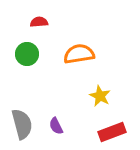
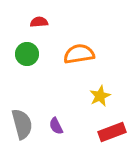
yellow star: rotated 20 degrees clockwise
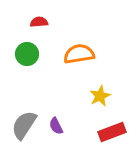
gray semicircle: moved 2 px right, 1 px down; rotated 132 degrees counterclockwise
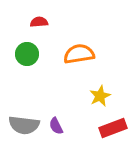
gray semicircle: rotated 116 degrees counterclockwise
red rectangle: moved 1 px right, 4 px up
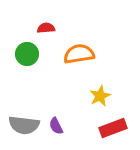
red semicircle: moved 7 px right, 6 px down
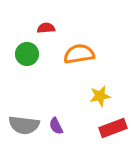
yellow star: rotated 15 degrees clockwise
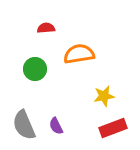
green circle: moved 8 px right, 15 px down
yellow star: moved 4 px right
gray semicircle: rotated 60 degrees clockwise
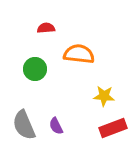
orange semicircle: rotated 16 degrees clockwise
yellow star: rotated 15 degrees clockwise
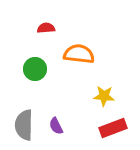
gray semicircle: rotated 24 degrees clockwise
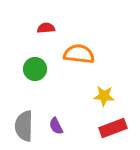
gray semicircle: moved 1 px down
